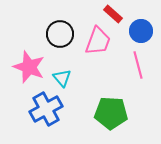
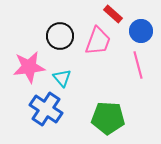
black circle: moved 2 px down
pink star: rotated 28 degrees counterclockwise
blue cross: rotated 28 degrees counterclockwise
green pentagon: moved 3 px left, 5 px down
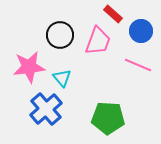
black circle: moved 1 px up
pink line: rotated 52 degrees counterclockwise
blue cross: rotated 16 degrees clockwise
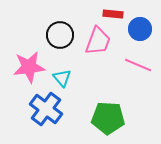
red rectangle: rotated 36 degrees counterclockwise
blue circle: moved 1 px left, 2 px up
blue cross: rotated 12 degrees counterclockwise
